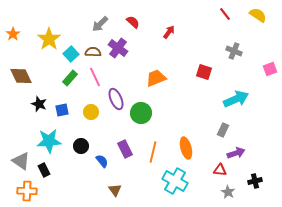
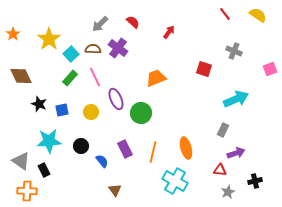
brown semicircle: moved 3 px up
red square: moved 3 px up
gray star: rotated 16 degrees clockwise
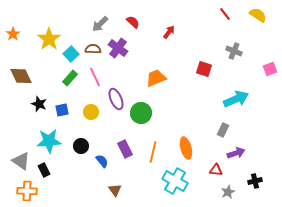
red triangle: moved 4 px left
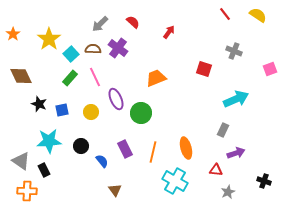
black cross: moved 9 px right; rotated 32 degrees clockwise
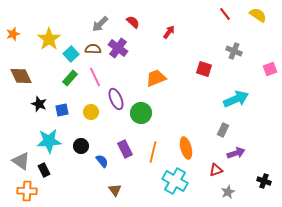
orange star: rotated 16 degrees clockwise
red triangle: rotated 24 degrees counterclockwise
